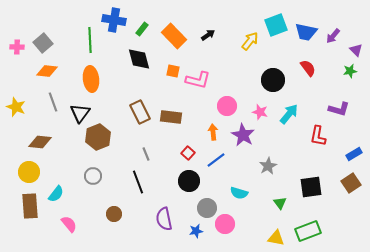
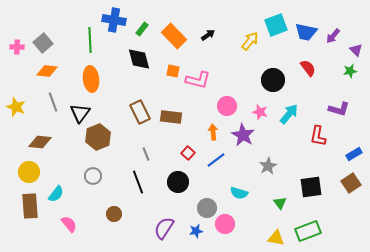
black circle at (189, 181): moved 11 px left, 1 px down
purple semicircle at (164, 219): moved 9 px down; rotated 45 degrees clockwise
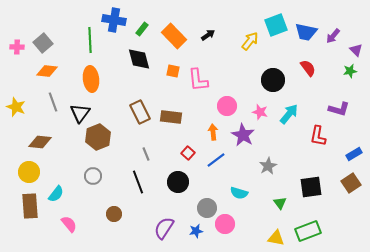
pink L-shape at (198, 80): rotated 70 degrees clockwise
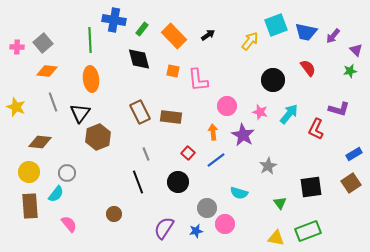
red L-shape at (318, 136): moved 2 px left, 7 px up; rotated 15 degrees clockwise
gray circle at (93, 176): moved 26 px left, 3 px up
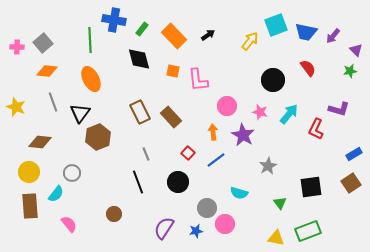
orange ellipse at (91, 79): rotated 20 degrees counterclockwise
brown rectangle at (171, 117): rotated 40 degrees clockwise
gray circle at (67, 173): moved 5 px right
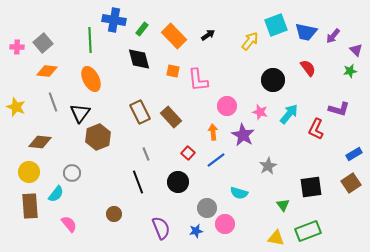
green triangle at (280, 203): moved 3 px right, 2 px down
purple semicircle at (164, 228): moved 3 px left; rotated 125 degrees clockwise
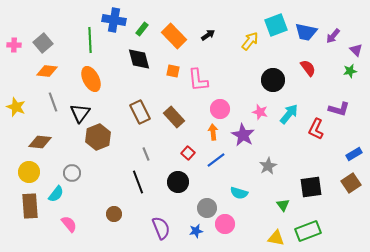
pink cross at (17, 47): moved 3 px left, 2 px up
pink circle at (227, 106): moved 7 px left, 3 px down
brown rectangle at (171, 117): moved 3 px right
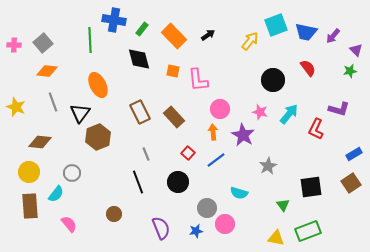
orange ellipse at (91, 79): moved 7 px right, 6 px down
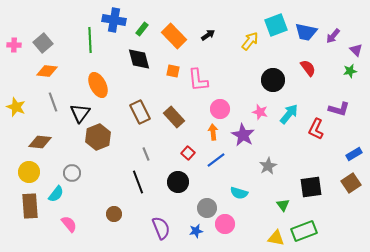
green rectangle at (308, 231): moved 4 px left
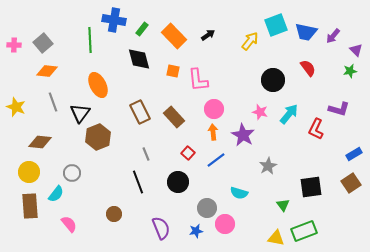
pink circle at (220, 109): moved 6 px left
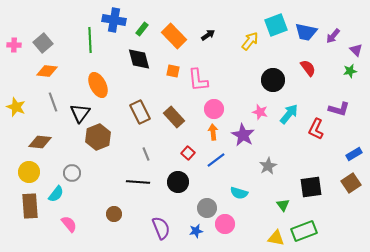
black line at (138, 182): rotated 65 degrees counterclockwise
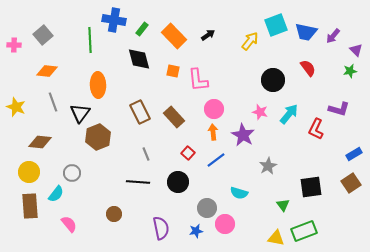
gray square at (43, 43): moved 8 px up
orange ellipse at (98, 85): rotated 25 degrees clockwise
purple semicircle at (161, 228): rotated 10 degrees clockwise
